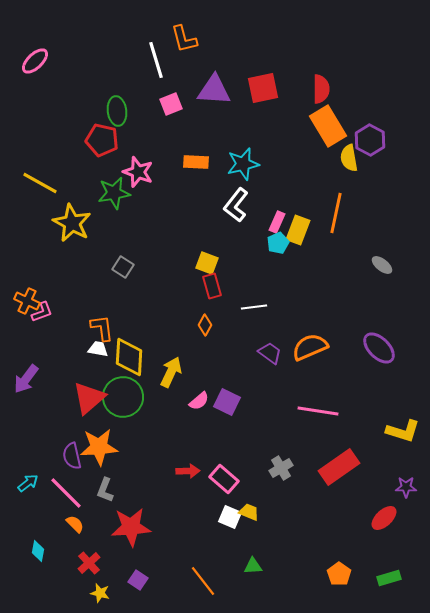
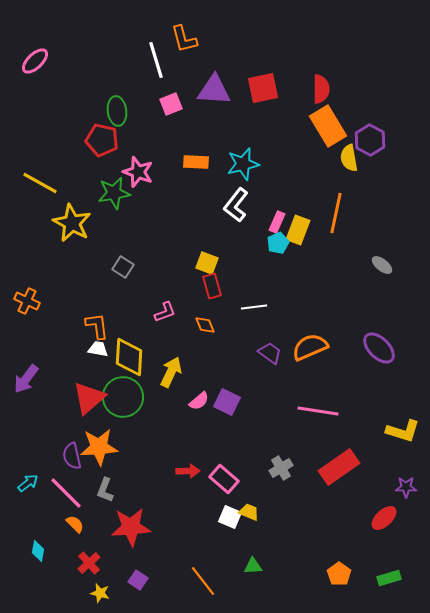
pink L-shape at (42, 312): moved 123 px right
orange diamond at (205, 325): rotated 50 degrees counterclockwise
orange L-shape at (102, 328): moved 5 px left, 2 px up
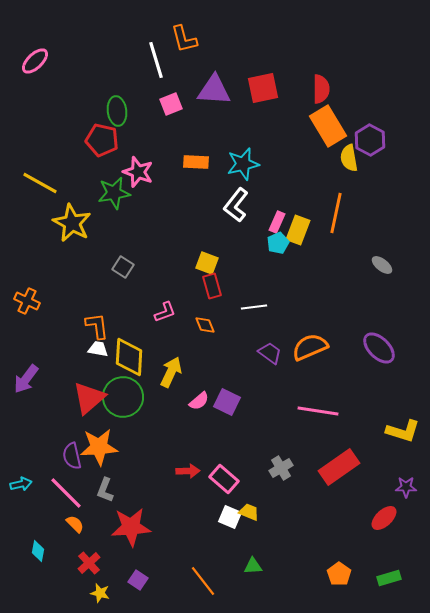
cyan arrow at (28, 483): moved 7 px left, 1 px down; rotated 25 degrees clockwise
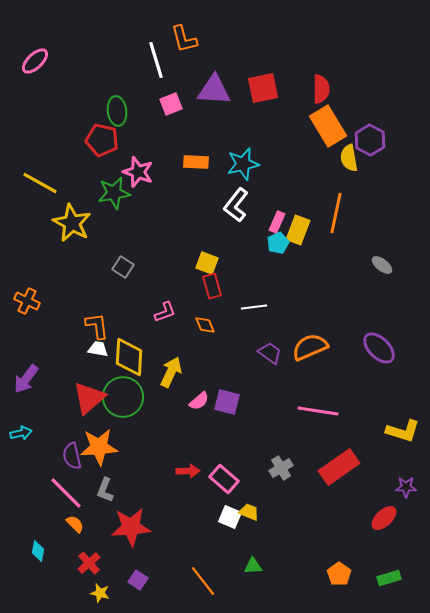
purple square at (227, 402): rotated 12 degrees counterclockwise
cyan arrow at (21, 484): moved 51 px up
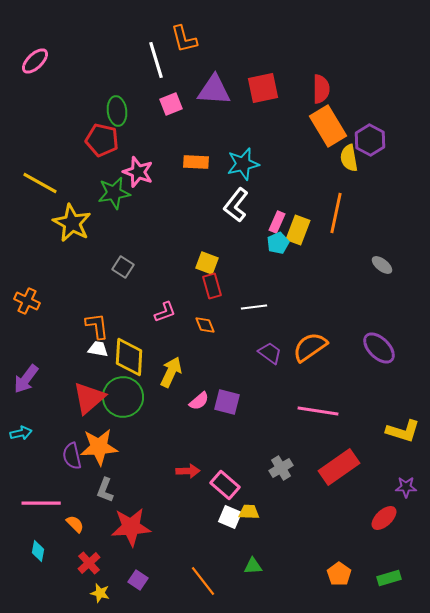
orange semicircle at (310, 347): rotated 12 degrees counterclockwise
pink rectangle at (224, 479): moved 1 px right, 6 px down
pink line at (66, 493): moved 25 px left, 10 px down; rotated 45 degrees counterclockwise
yellow trapezoid at (249, 512): rotated 20 degrees counterclockwise
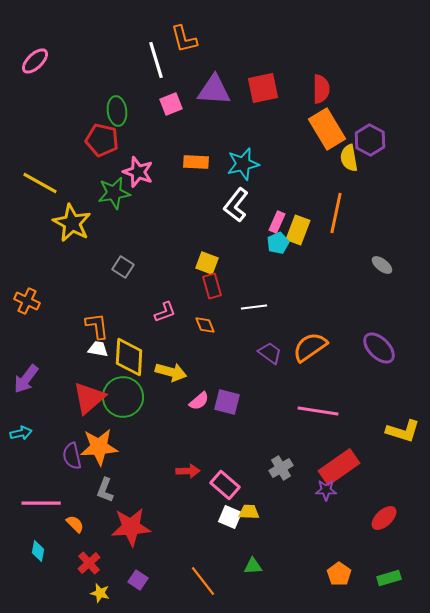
orange rectangle at (328, 126): moved 1 px left, 3 px down
yellow arrow at (171, 372): rotated 80 degrees clockwise
purple star at (406, 487): moved 80 px left, 3 px down
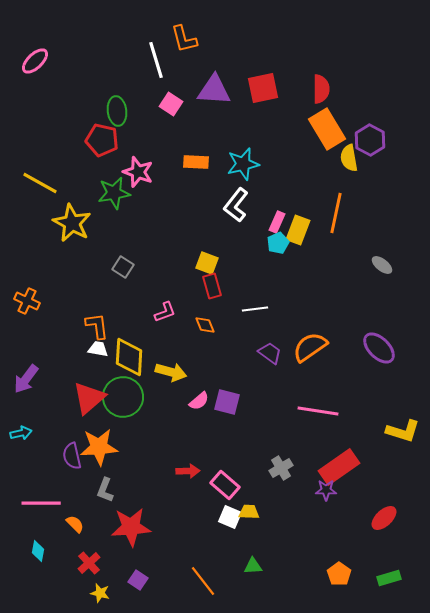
pink square at (171, 104): rotated 35 degrees counterclockwise
white line at (254, 307): moved 1 px right, 2 px down
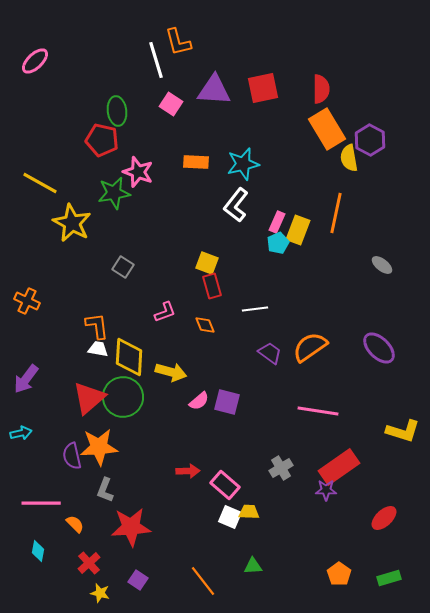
orange L-shape at (184, 39): moved 6 px left, 3 px down
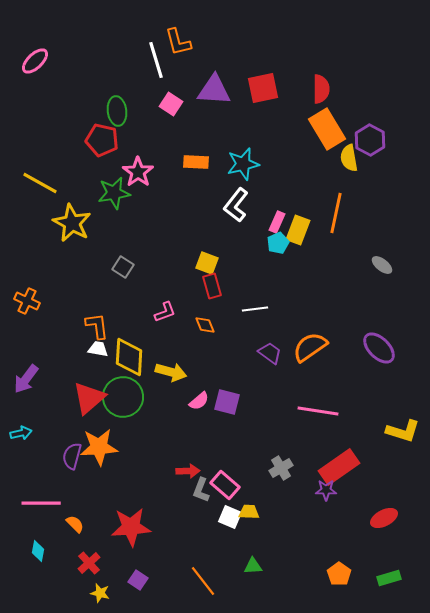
pink star at (138, 172): rotated 16 degrees clockwise
purple semicircle at (72, 456): rotated 28 degrees clockwise
gray L-shape at (105, 490): moved 96 px right
red ellipse at (384, 518): rotated 16 degrees clockwise
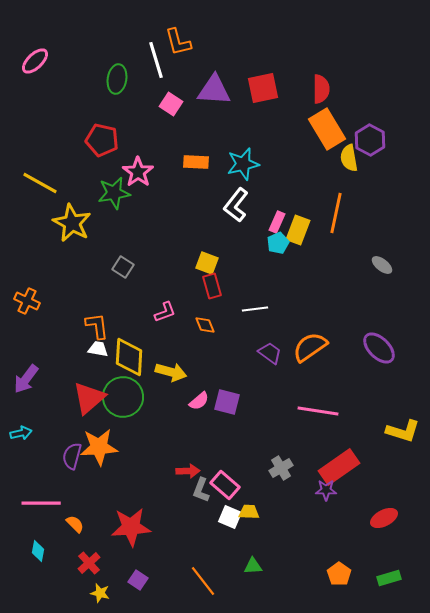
green ellipse at (117, 111): moved 32 px up; rotated 16 degrees clockwise
